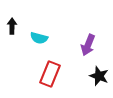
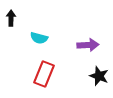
black arrow: moved 1 px left, 8 px up
purple arrow: rotated 115 degrees counterclockwise
red rectangle: moved 6 px left
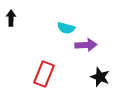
cyan semicircle: moved 27 px right, 10 px up
purple arrow: moved 2 px left
black star: moved 1 px right, 1 px down
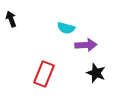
black arrow: moved 1 px down; rotated 21 degrees counterclockwise
black star: moved 4 px left, 4 px up
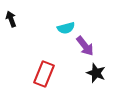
cyan semicircle: rotated 30 degrees counterclockwise
purple arrow: moved 1 px left, 1 px down; rotated 55 degrees clockwise
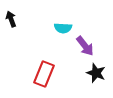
cyan semicircle: moved 3 px left; rotated 18 degrees clockwise
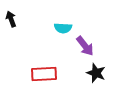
red rectangle: rotated 65 degrees clockwise
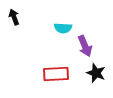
black arrow: moved 3 px right, 2 px up
purple arrow: rotated 15 degrees clockwise
red rectangle: moved 12 px right
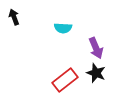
purple arrow: moved 11 px right, 2 px down
red rectangle: moved 9 px right, 6 px down; rotated 35 degrees counterclockwise
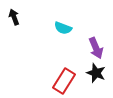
cyan semicircle: rotated 18 degrees clockwise
red rectangle: moved 1 px left, 1 px down; rotated 20 degrees counterclockwise
